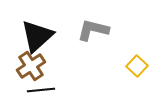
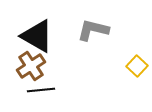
black triangle: rotated 48 degrees counterclockwise
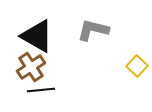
brown cross: moved 1 px down
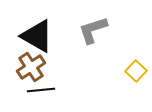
gray L-shape: rotated 32 degrees counterclockwise
yellow square: moved 1 px left, 5 px down
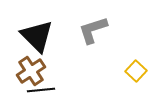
black triangle: rotated 15 degrees clockwise
brown cross: moved 4 px down
